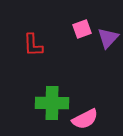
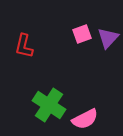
pink square: moved 5 px down
red L-shape: moved 9 px left, 1 px down; rotated 15 degrees clockwise
green cross: moved 3 px left, 2 px down; rotated 32 degrees clockwise
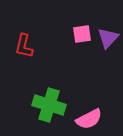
pink square: rotated 12 degrees clockwise
green cross: rotated 16 degrees counterclockwise
pink semicircle: moved 4 px right
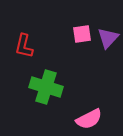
green cross: moved 3 px left, 18 px up
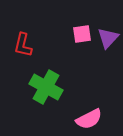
red L-shape: moved 1 px left, 1 px up
green cross: rotated 12 degrees clockwise
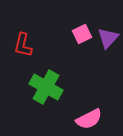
pink square: rotated 18 degrees counterclockwise
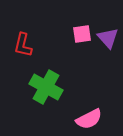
pink square: rotated 18 degrees clockwise
purple triangle: rotated 25 degrees counterclockwise
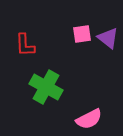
purple triangle: rotated 10 degrees counterclockwise
red L-shape: moved 2 px right; rotated 15 degrees counterclockwise
